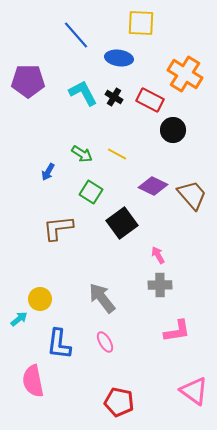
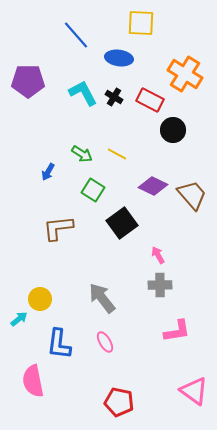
green square: moved 2 px right, 2 px up
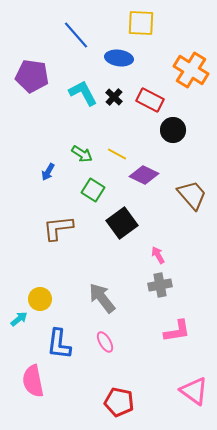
orange cross: moved 6 px right, 4 px up
purple pentagon: moved 4 px right, 5 px up; rotated 8 degrees clockwise
black cross: rotated 12 degrees clockwise
purple diamond: moved 9 px left, 11 px up
gray cross: rotated 10 degrees counterclockwise
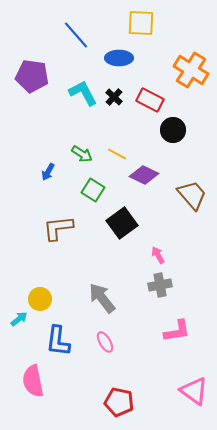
blue ellipse: rotated 8 degrees counterclockwise
blue L-shape: moved 1 px left, 3 px up
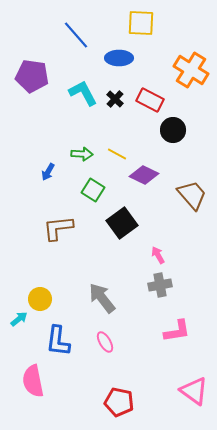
black cross: moved 1 px right, 2 px down
green arrow: rotated 30 degrees counterclockwise
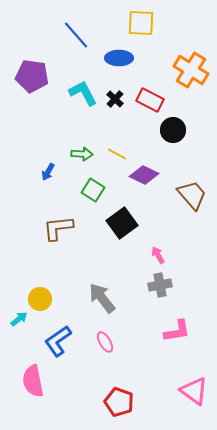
blue L-shape: rotated 48 degrees clockwise
red pentagon: rotated 8 degrees clockwise
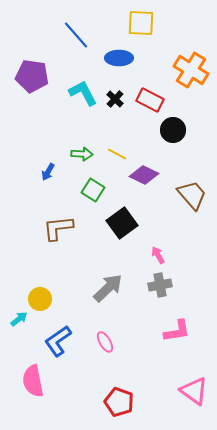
gray arrow: moved 6 px right, 10 px up; rotated 84 degrees clockwise
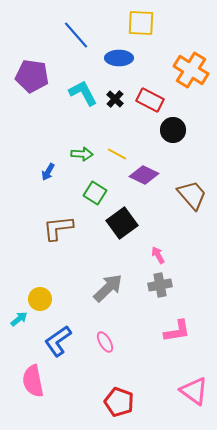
green square: moved 2 px right, 3 px down
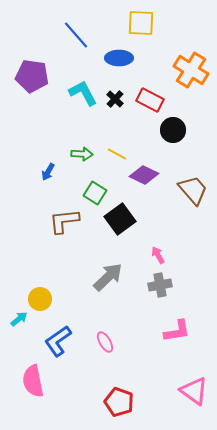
brown trapezoid: moved 1 px right, 5 px up
black square: moved 2 px left, 4 px up
brown L-shape: moved 6 px right, 7 px up
gray arrow: moved 11 px up
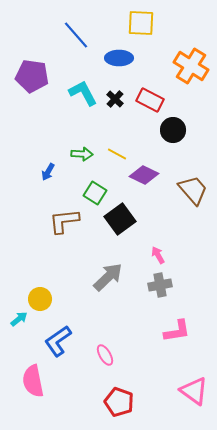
orange cross: moved 4 px up
pink ellipse: moved 13 px down
